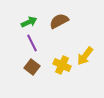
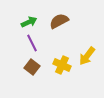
yellow arrow: moved 2 px right
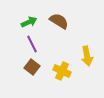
brown semicircle: rotated 60 degrees clockwise
purple line: moved 1 px down
yellow arrow: rotated 48 degrees counterclockwise
yellow cross: moved 6 px down
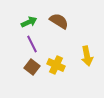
yellow cross: moved 6 px left, 6 px up
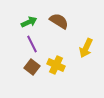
yellow arrow: moved 1 px left, 8 px up; rotated 36 degrees clockwise
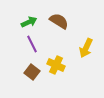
brown square: moved 5 px down
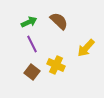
brown semicircle: rotated 12 degrees clockwise
yellow arrow: rotated 18 degrees clockwise
